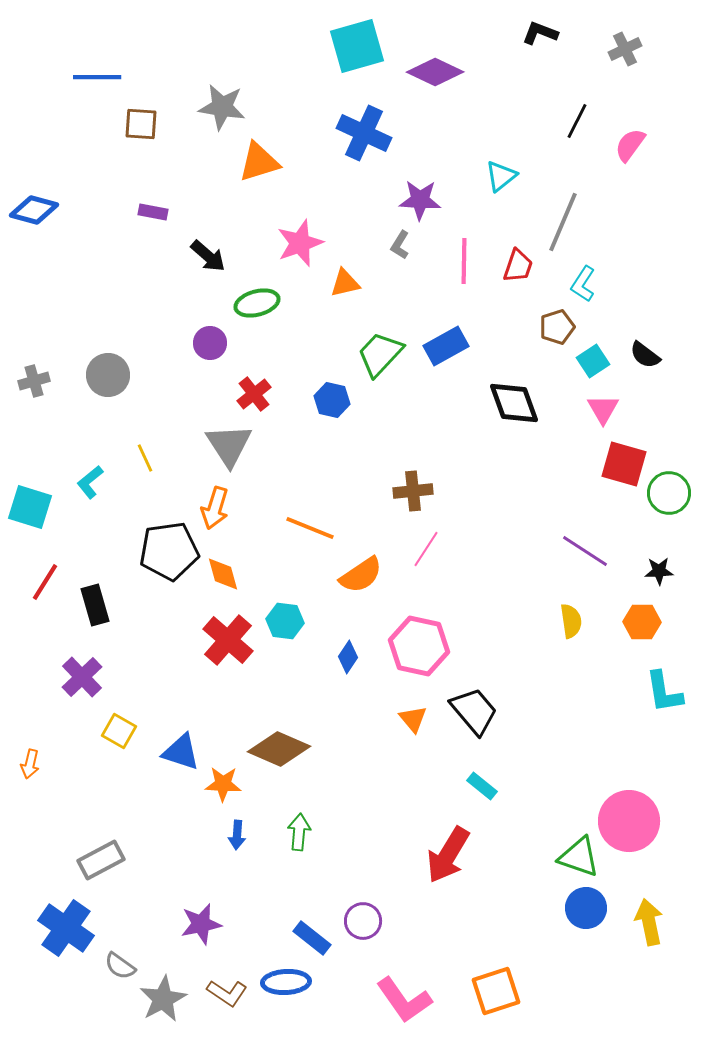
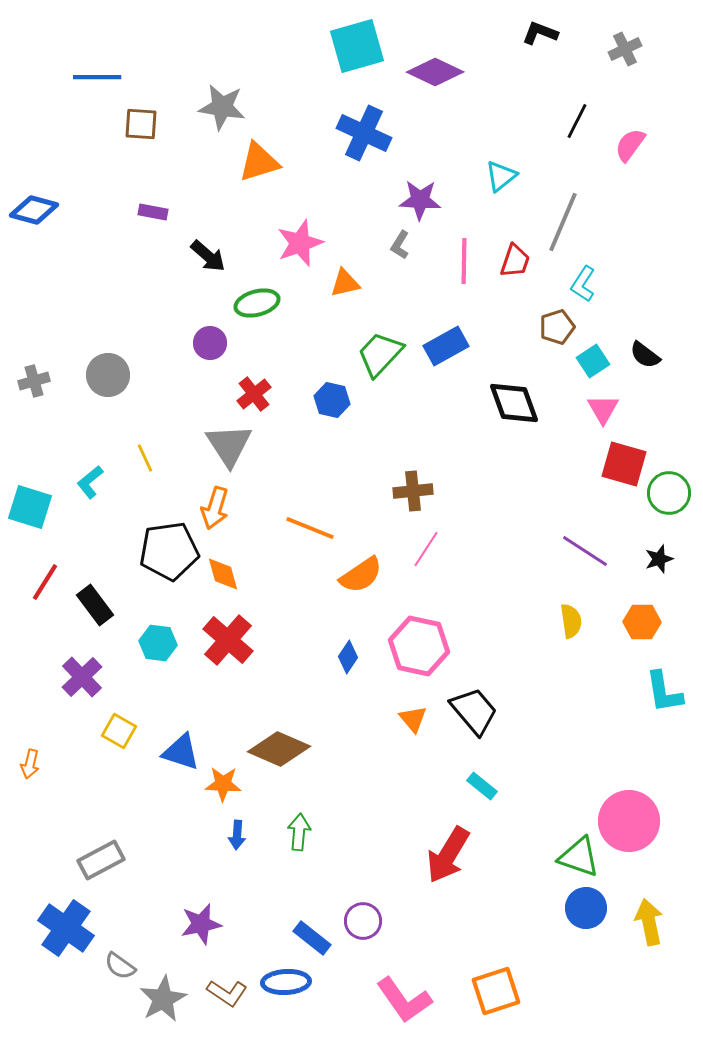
red trapezoid at (518, 266): moved 3 px left, 5 px up
black star at (659, 571): moved 12 px up; rotated 16 degrees counterclockwise
black rectangle at (95, 605): rotated 21 degrees counterclockwise
cyan hexagon at (285, 621): moved 127 px left, 22 px down
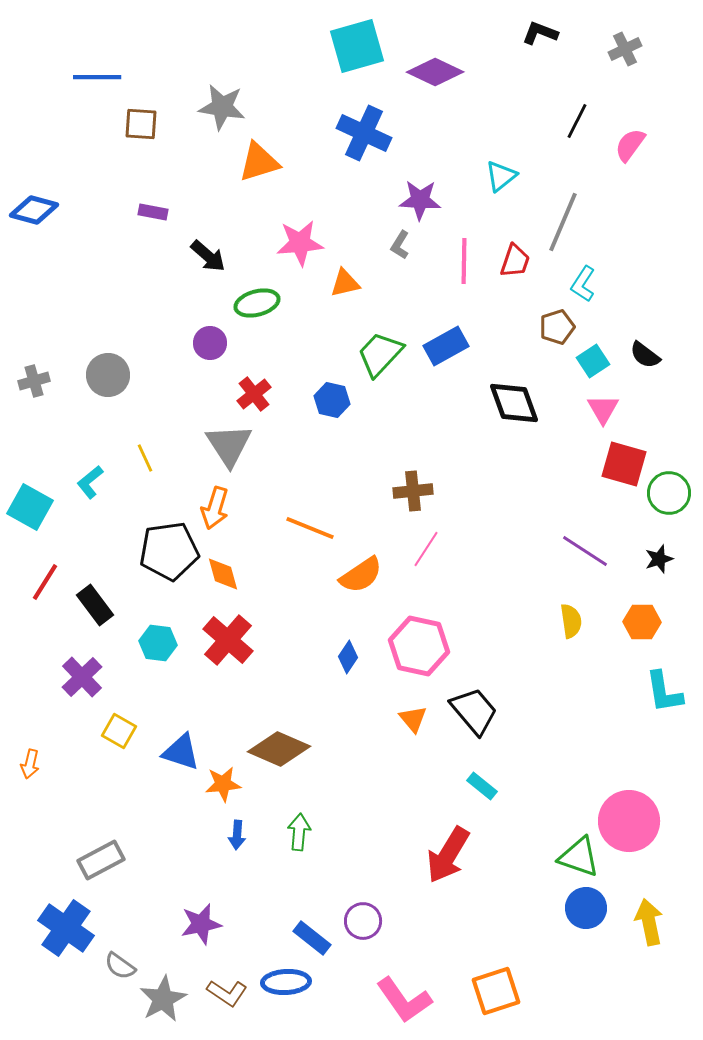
pink star at (300, 243): rotated 15 degrees clockwise
cyan square at (30, 507): rotated 12 degrees clockwise
orange star at (223, 784): rotated 9 degrees counterclockwise
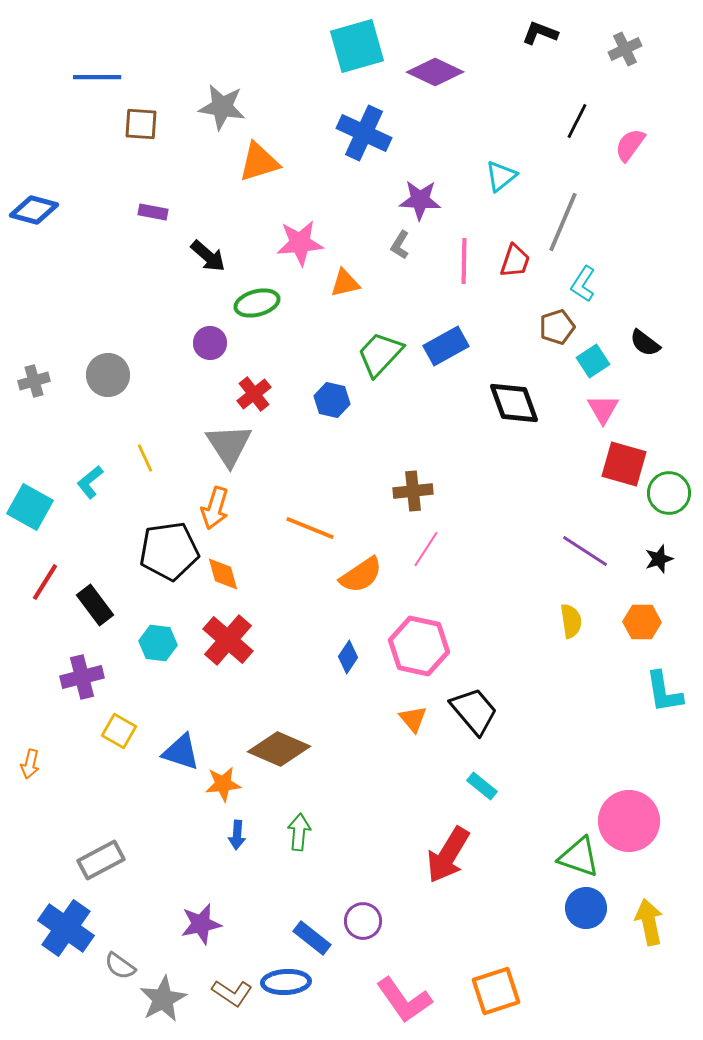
black semicircle at (645, 355): moved 12 px up
purple cross at (82, 677): rotated 30 degrees clockwise
brown L-shape at (227, 993): moved 5 px right
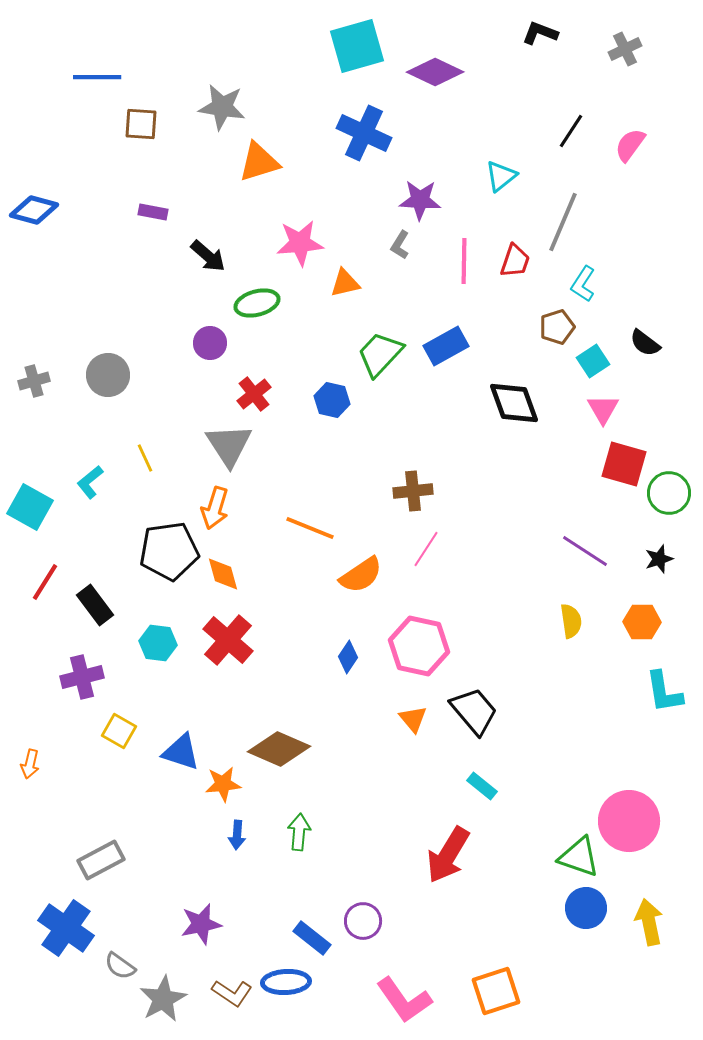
black line at (577, 121): moved 6 px left, 10 px down; rotated 6 degrees clockwise
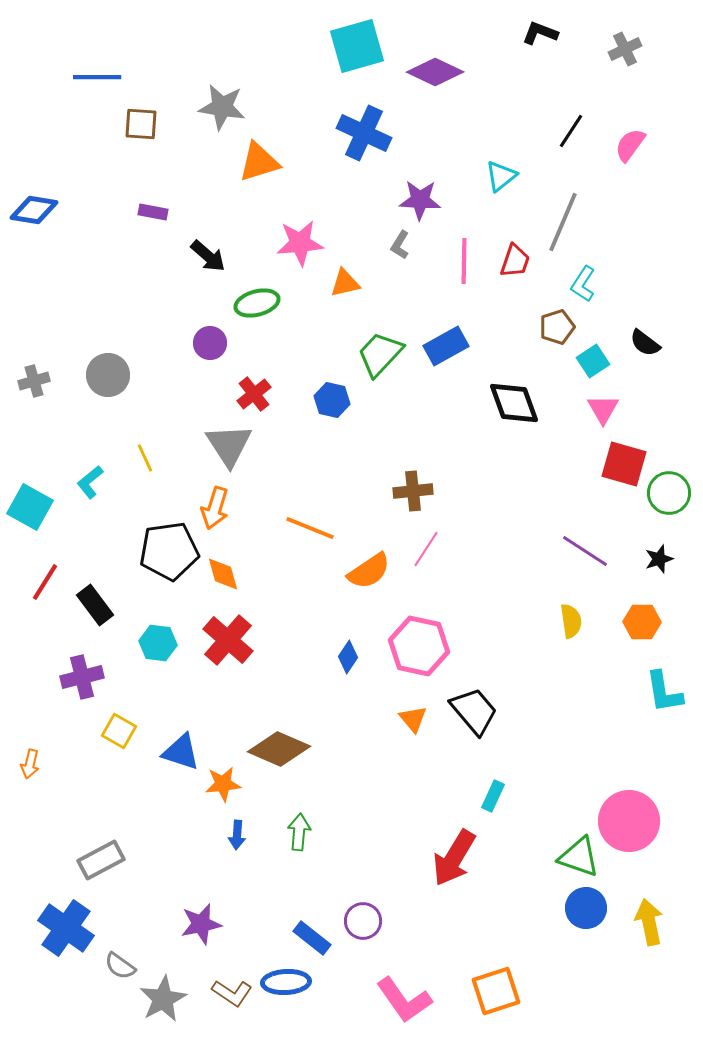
blue diamond at (34, 210): rotated 6 degrees counterclockwise
orange semicircle at (361, 575): moved 8 px right, 4 px up
cyan rectangle at (482, 786): moved 11 px right, 10 px down; rotated 76 degrees clockwise
red arrow at (448, 855): moved 6 px right, 3 px down
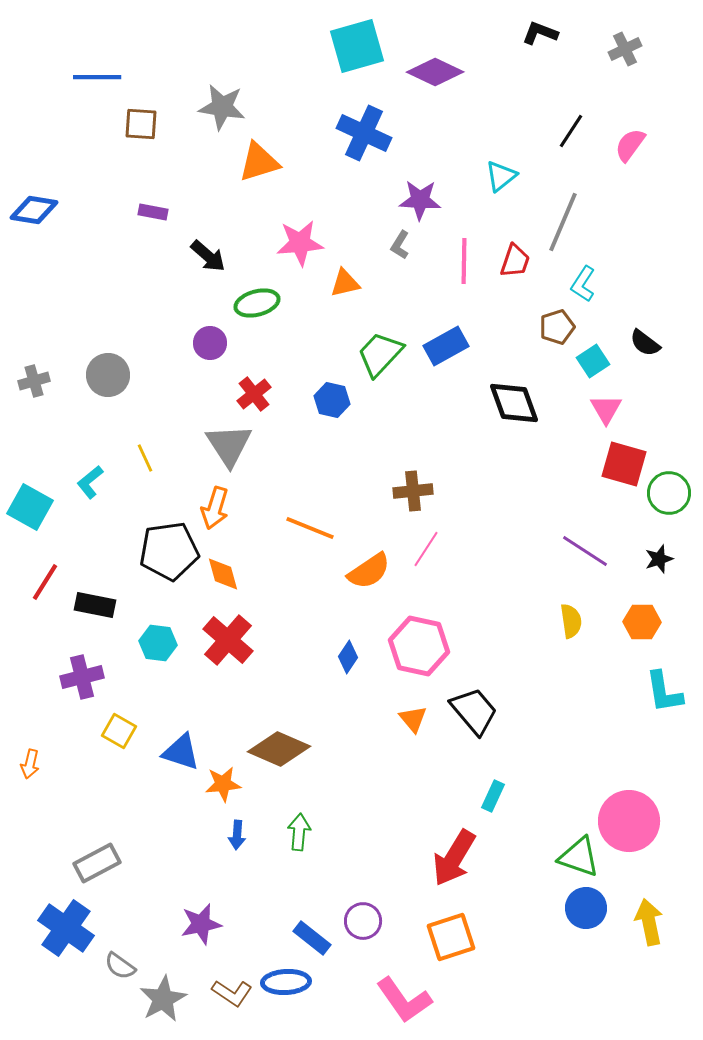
pink triangle at (603, 409): moved 3 px right
black rectangle at (95, 605): rotated 42 degrees counterclockwise
gray rectangle at (101, 860): moved 4 px left, 3 px down
orange square at (496, 991): moved 45 px left, 54 px up
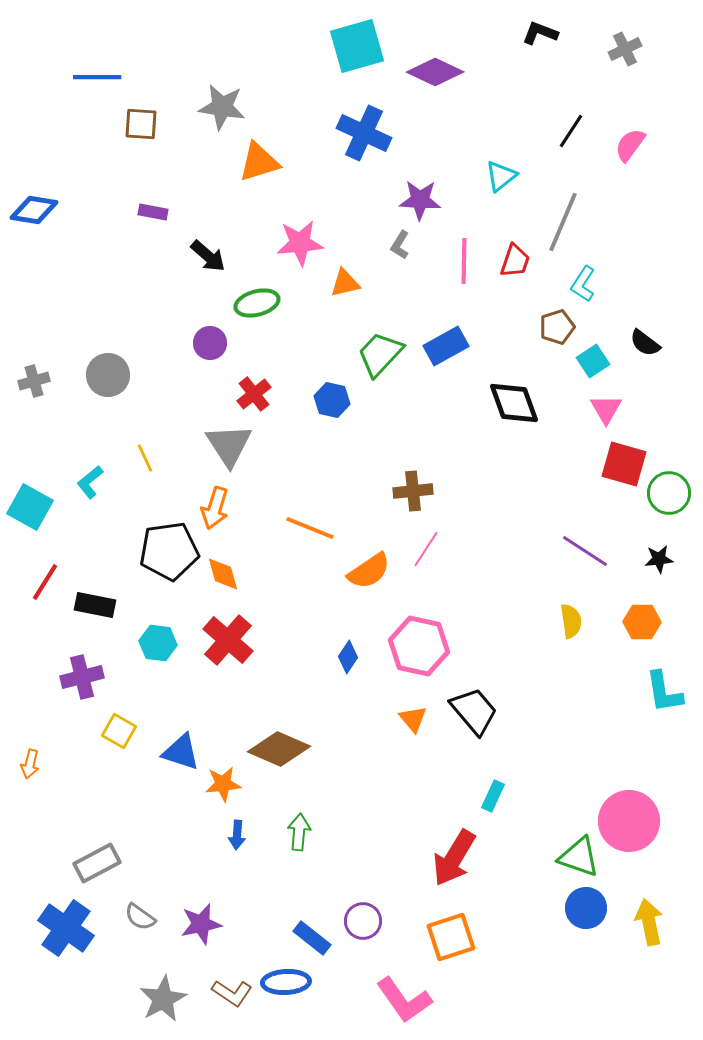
black star at (659, 559): rotated 12 degrees clockwise
gray semicircle at (120, 966): moved 20 px right, 49 px up
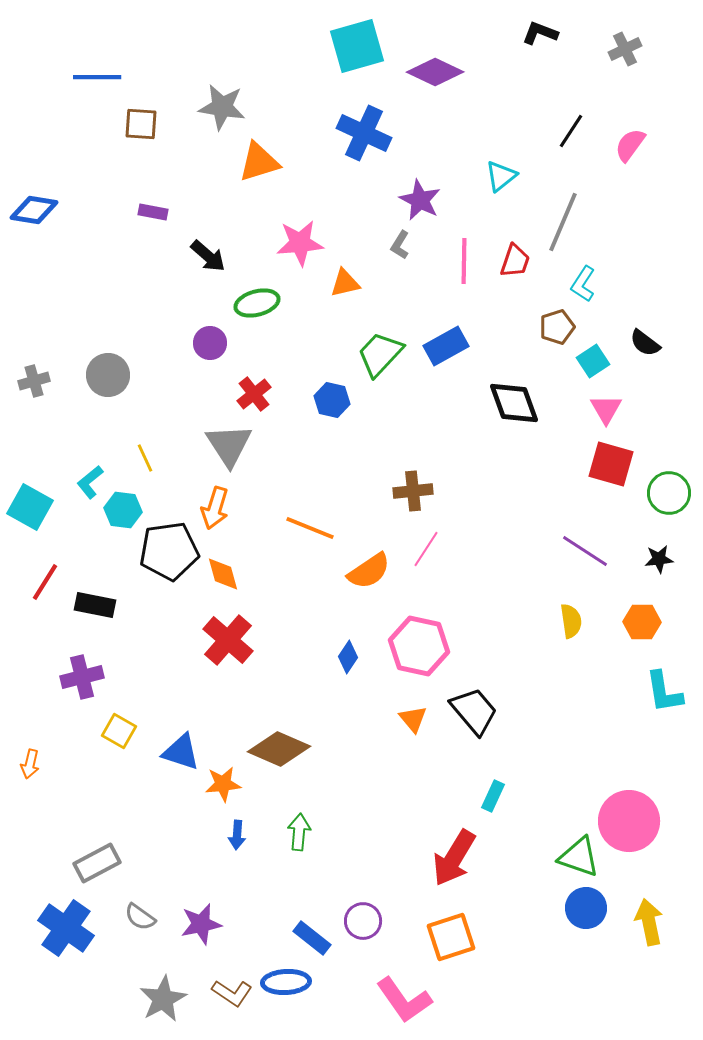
purple star at (420, 200): rotated 24 degrees clockwise
red square at (624, 464): moved 13 px left
cyan hexagon at (158, 643): moved 35 px left, 133 px up
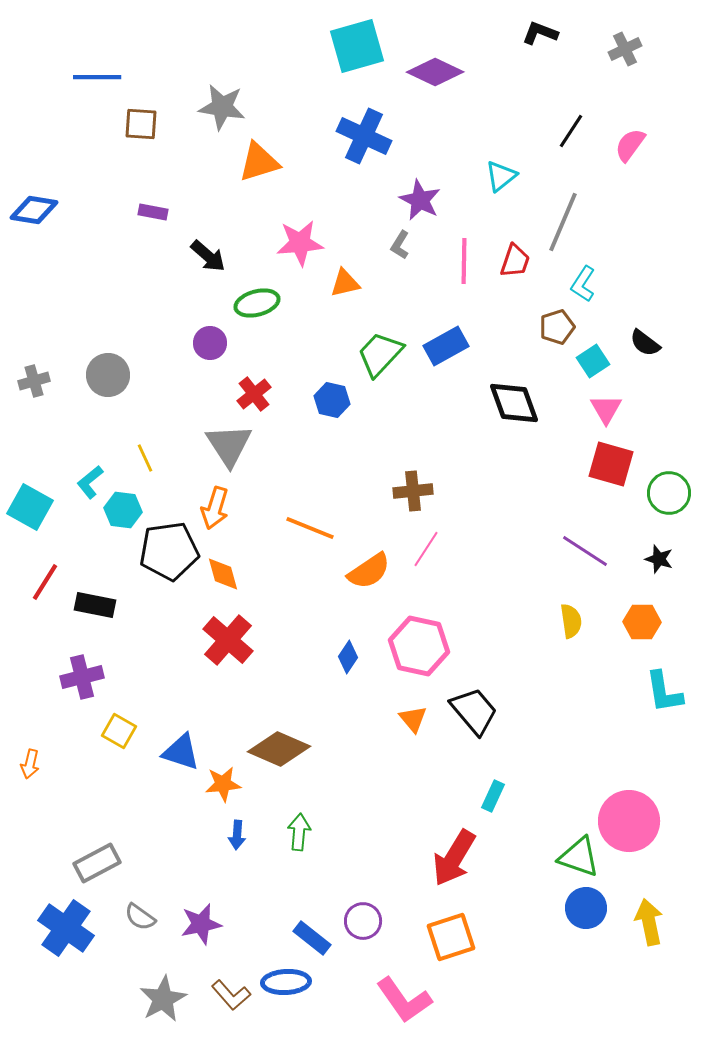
blue cross at (364, 133): moved 3 px down
black star at (659, 559): rotated 24 degrees clockwise
brown L-shape at (232, 993): moved 1 px left, 2 px down; rotated 15 degrees clockwise
